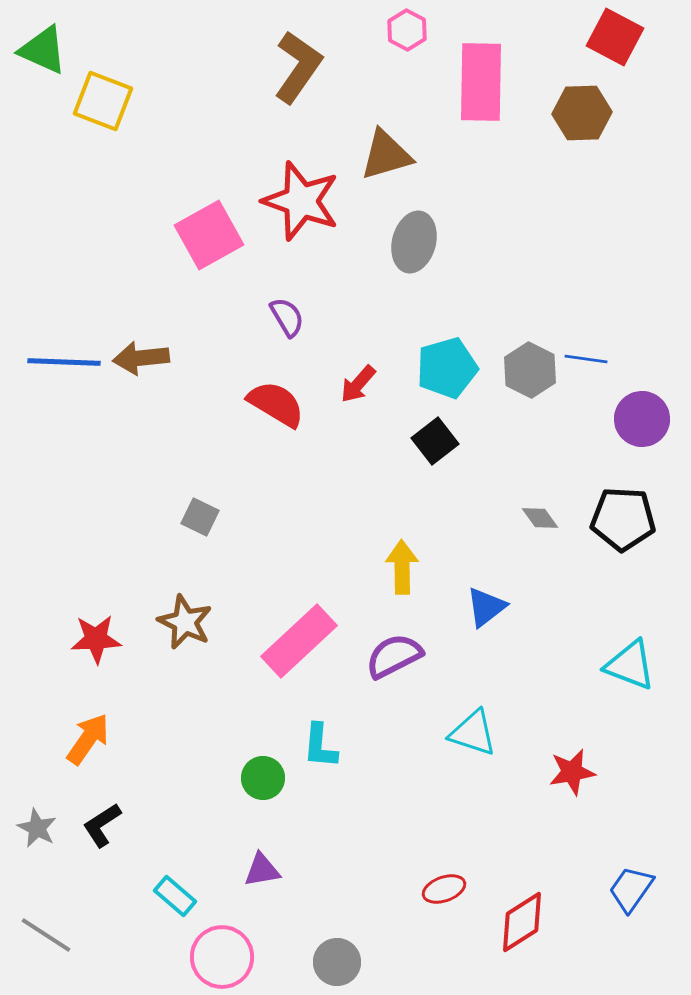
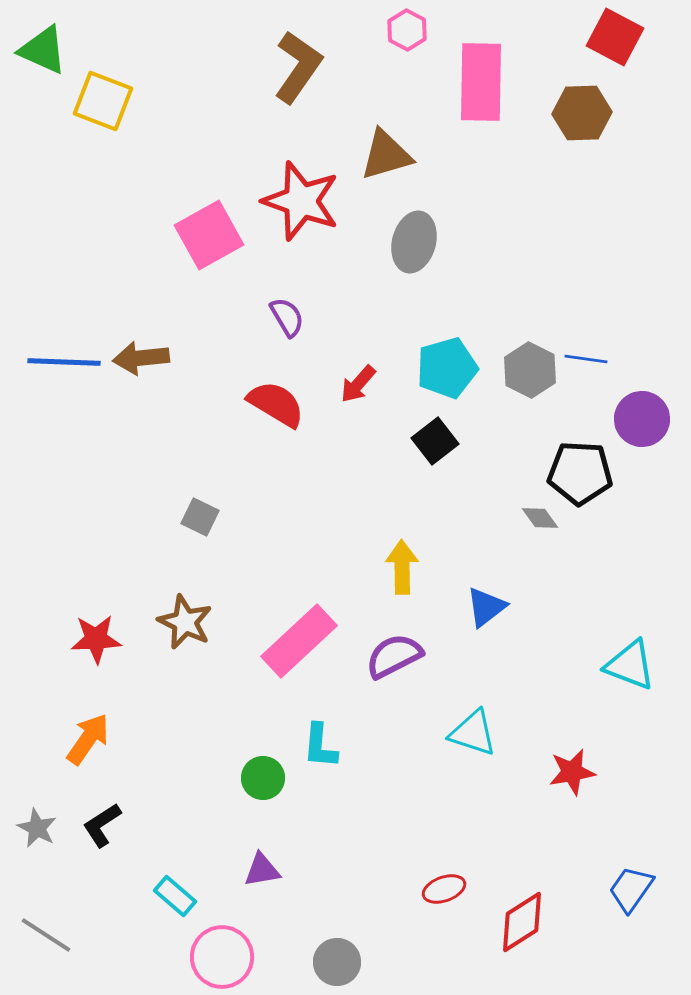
black pentagon at (623, 519): moved 43 px left, 46 px up
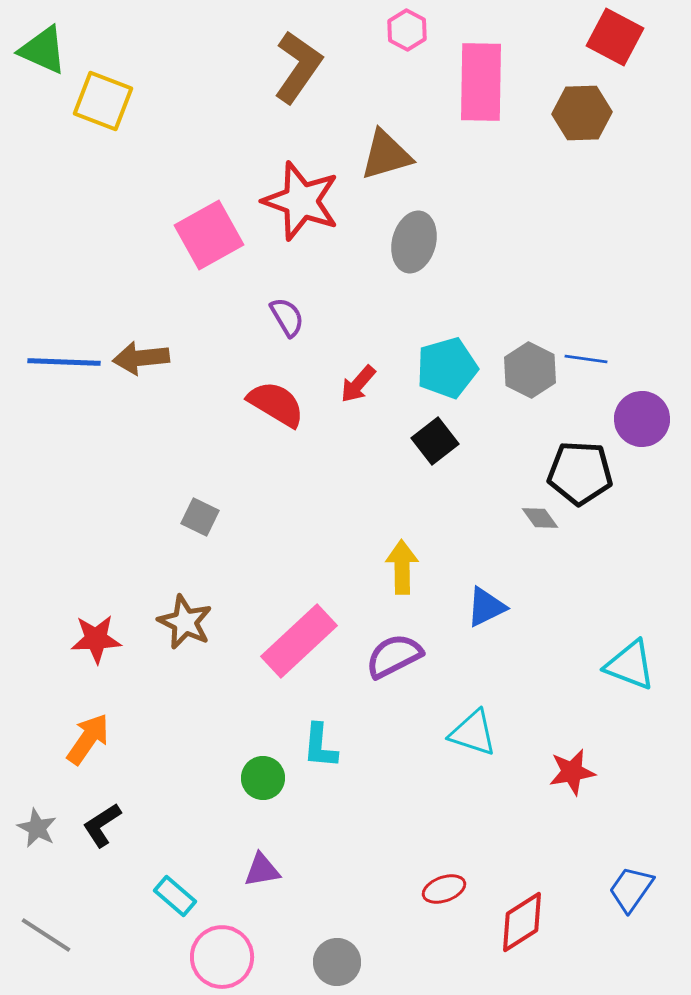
blue triangle at (486, 607): rotated 12 degrees clockwise
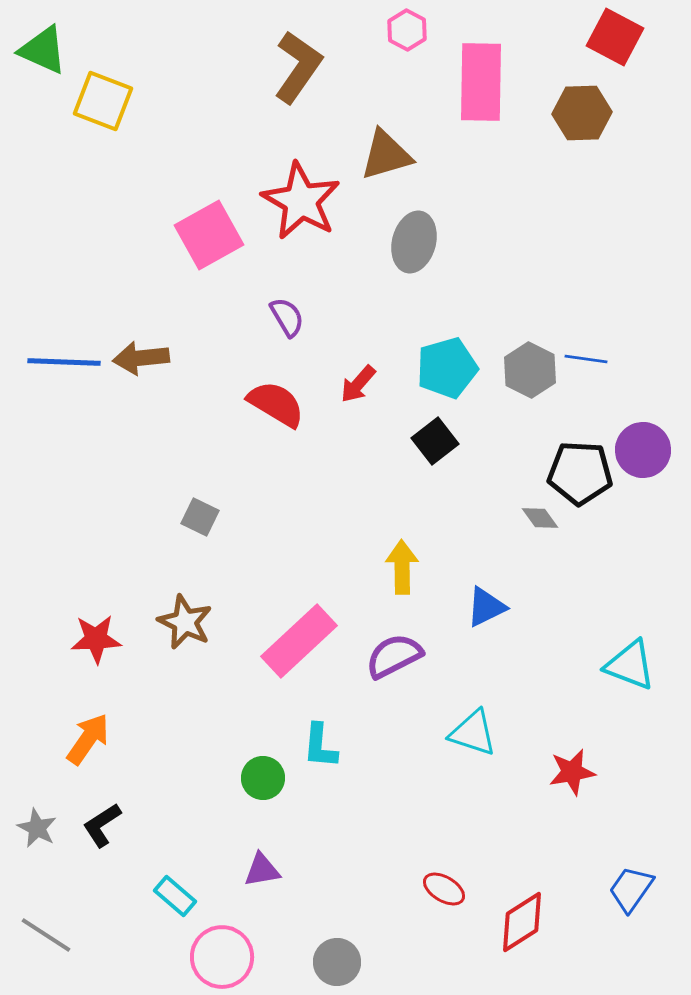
red star at (301, 201): rotated 10 degrees clockwise
purple circle at (642, 419): moved 1 px right, 31 px down
red ellipse at (444, 889): rotated 51 degrees clockwise
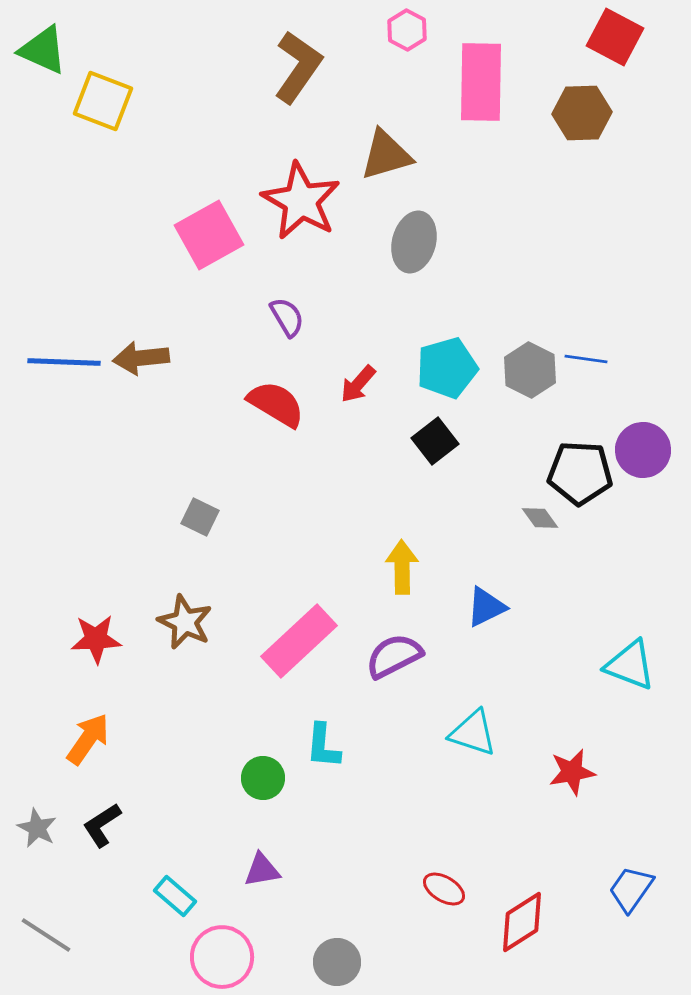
cyan L-shape at (320, 746): moved 3 px right
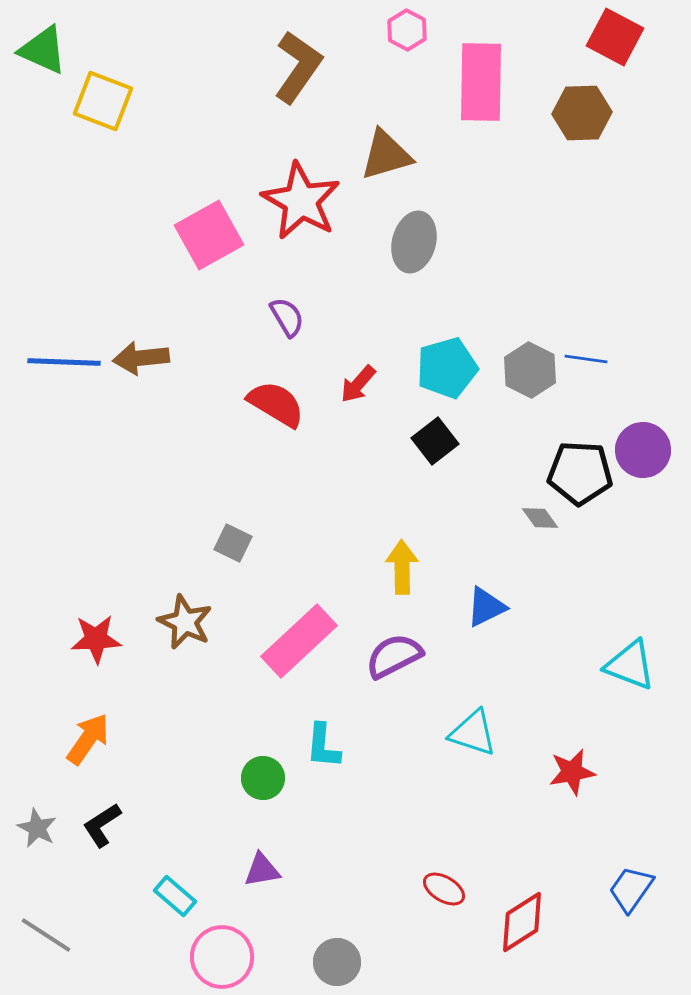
gray square at (200, 517): moved 33 px right, 26 px down
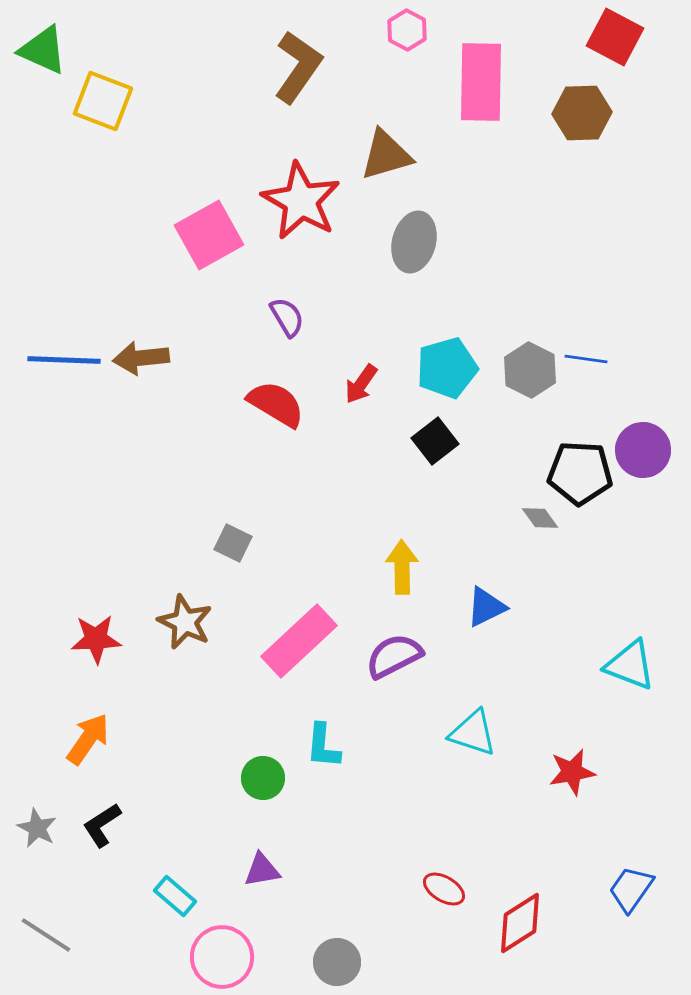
blue line at (64, 362): moved 2 px up
red arrow at (358, 384): moved 3 px right; rotated 6 degrees counterclockwise
red diamond at (522, 922): moved 2 px left, 1 px down
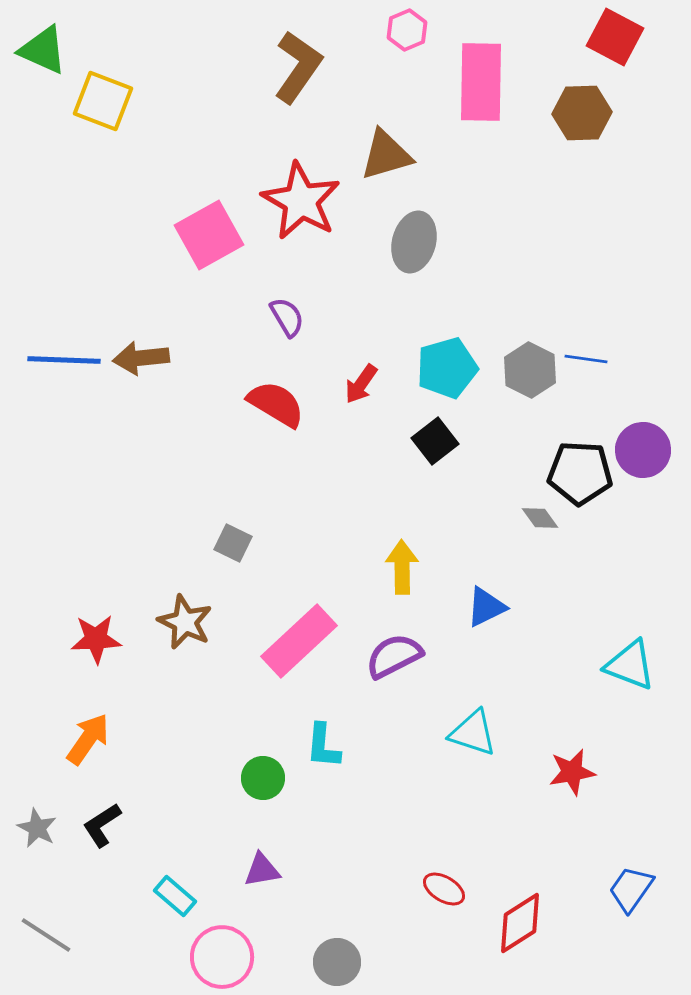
pink hexagon at (407, 30): rotated 9 degrees clockwise
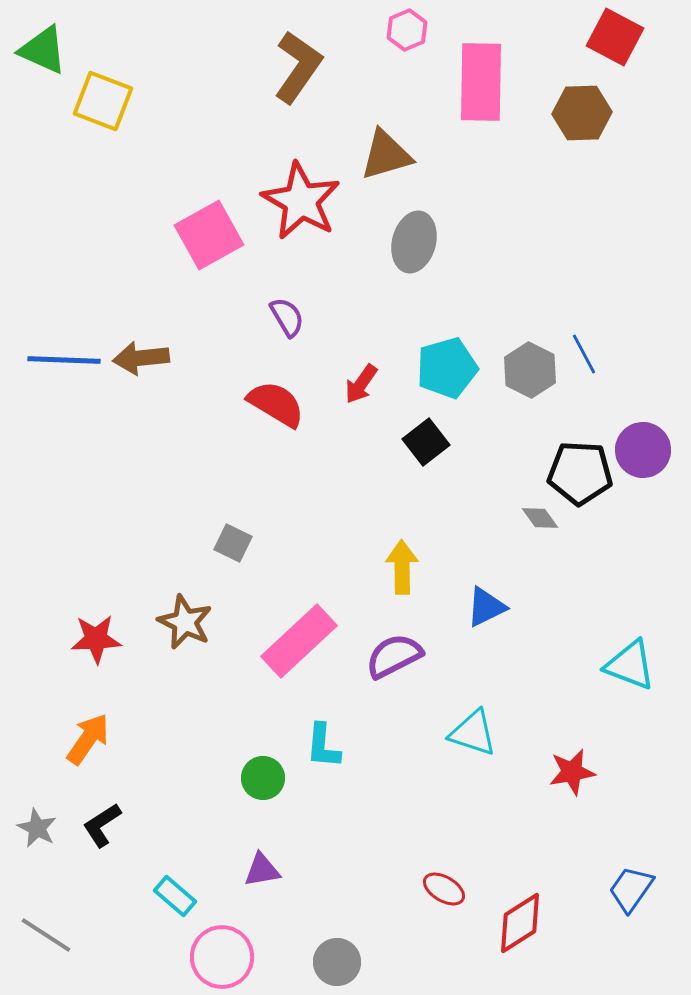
blue line at (586, 359): moved 2 px left, 5 px up; rotated 54 degrees clockwise
black square at (435, 441): moved 9 px left, 1 px down
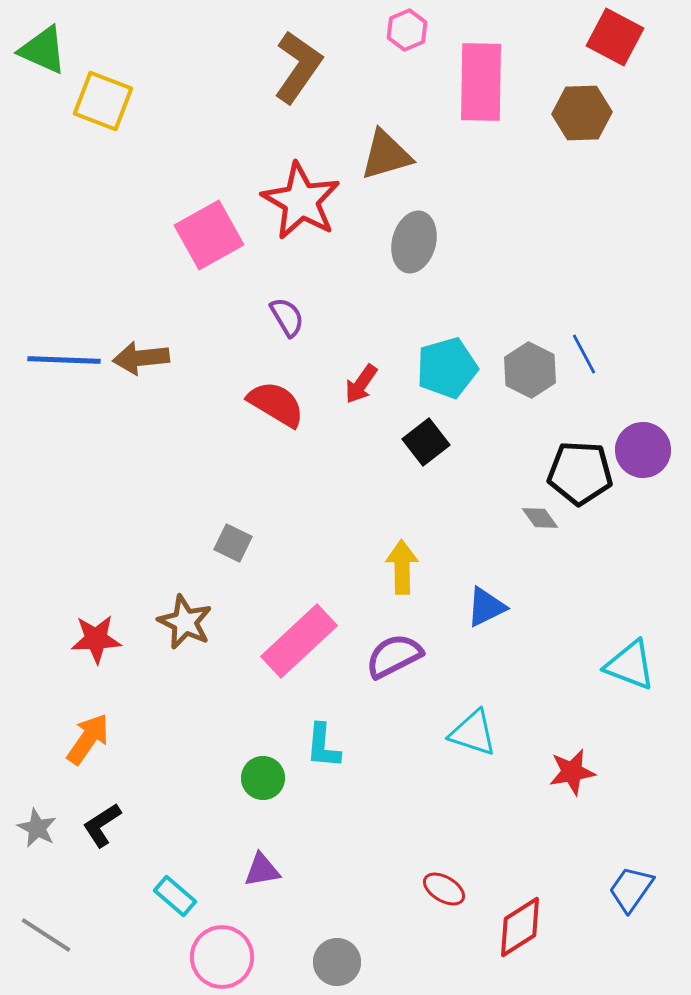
red diamond at (520, 923): moved 4 px down
